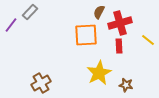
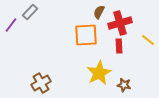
brown star: moved 2 px left
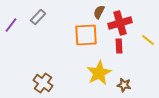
gray rectangle: moved 8 px right, 5 px down
brown cross: moved 2 px right; rotated 24 degrees counterclockwise
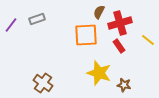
gray rectangle: moved 1 px left, 2 px down; rotated 28 degrees clockwise
red rectangle: rotated 32 degrees counterclockwise
yellow star: rotated 25 degrees counterclockwise
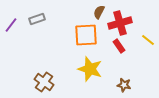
yellow star: moved 9 px left, 4 px up
brown cross: moved 1 px right, 1 px up
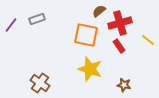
brown semicircle: moved 1 px up; rotated 24 degrees clockwise
orange square: rotated 15 degrees clockwise
brown cross: moved 4 px left, 1 px down
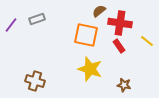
red cross: rotated 25 degrees clockwise
yellow line: moved 1 px left, 1 px down
brown cross: moved 5 px left, 2 px up; rotated 18 degrees counterclockwise
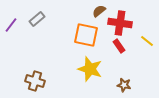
gray rectangle: rotated 21 degrees counterclockwise
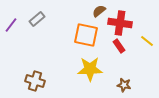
yellow star: rotated 20 degrees counterclockwise
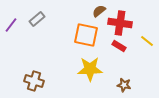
red rectangle: rotated 24 degrees counterclockwise
brown cross: moved 1 px left
